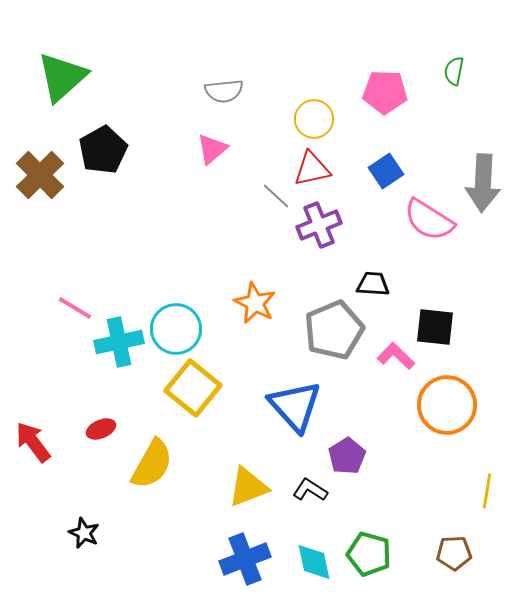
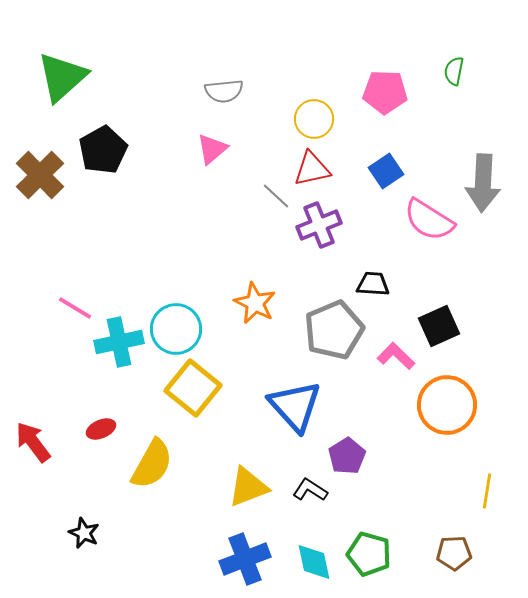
black square: moved 4 px right, 1 px up; rotated 30 degrees counterclockwise
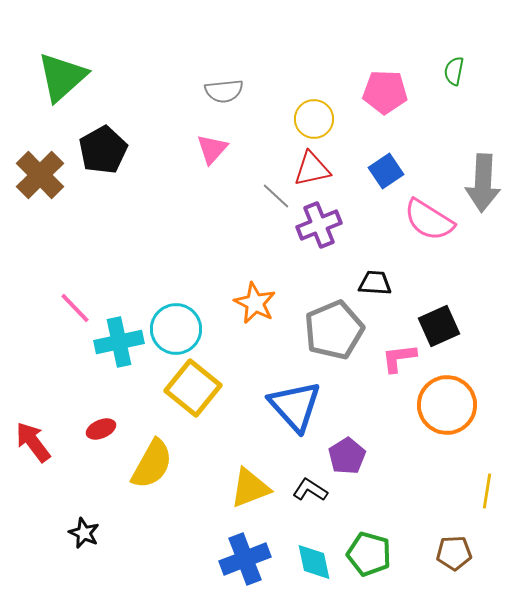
pink triangle: rotated 8 degrees counterclockwise
black trapezoid: moved 2 px right, 1 px up
pink line: rotated 15 degrees clockwise
pink L-shape: moved 3 px right, 2 px down; rotated 51 degrees counterclockwise
yellow triangle: moved 2 px right, 1 px down
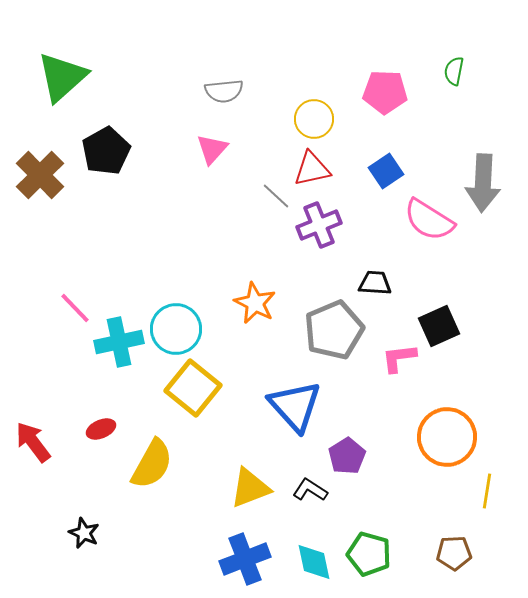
black pentagon: moved 3 px right, 1 px down
orange circle: moved 32 px down
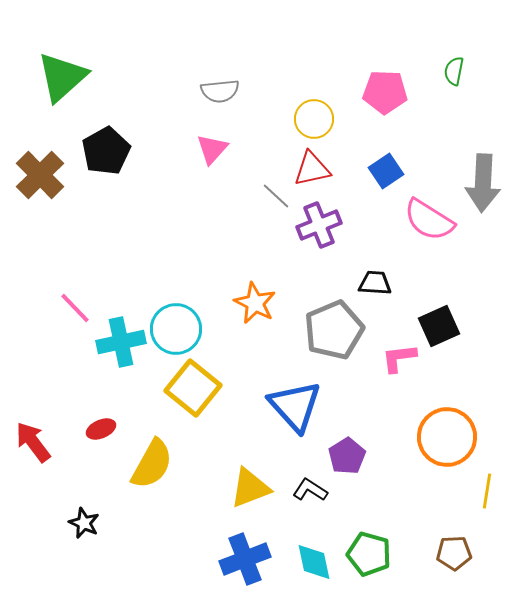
gray semicircle: moved 4 px left
cyan cross: moved 2 px right
black star: moved 10 px up
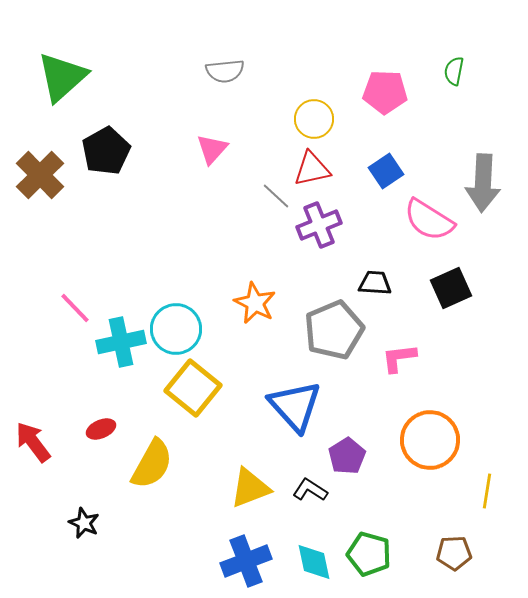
gray semicircle: moved 5 px right, 20 px up
black square: moved 12 px right, 38 px up
orange circle: moved 17 px left, 3 px down
blue cross: moved 1 px right, 2 px down
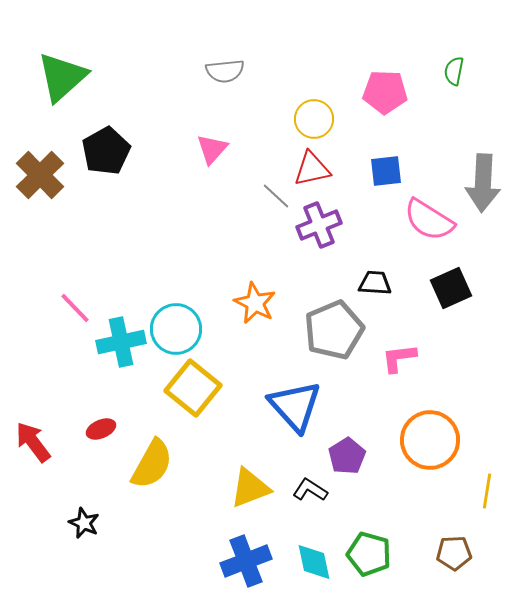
blue square: rotated 28 degrees clockwise
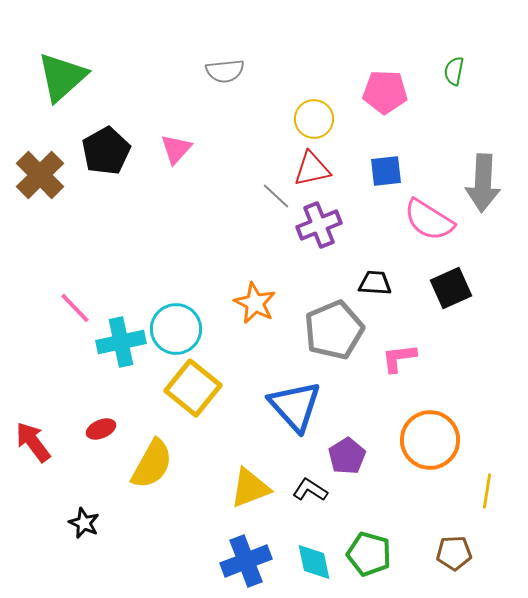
pink triangle: moved 36 px left
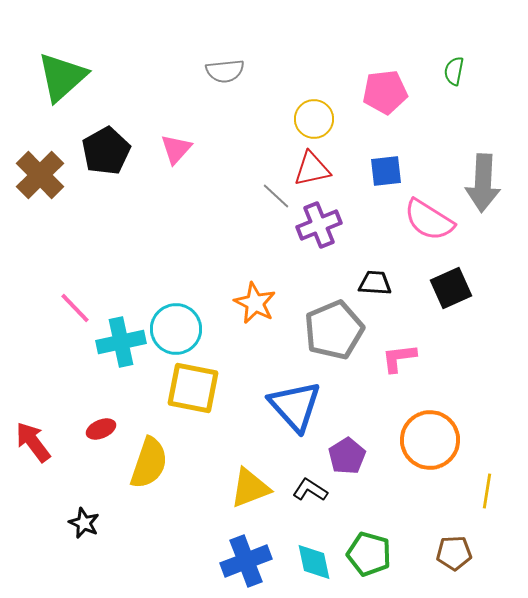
pink pentagon: rotated 9 degrees counterclockwise
yellow square: rotated 28 degrees counterclockwise
yellow semicircle: moved 3 px left, 1 px up; rotated 10 degrees counterclockwise
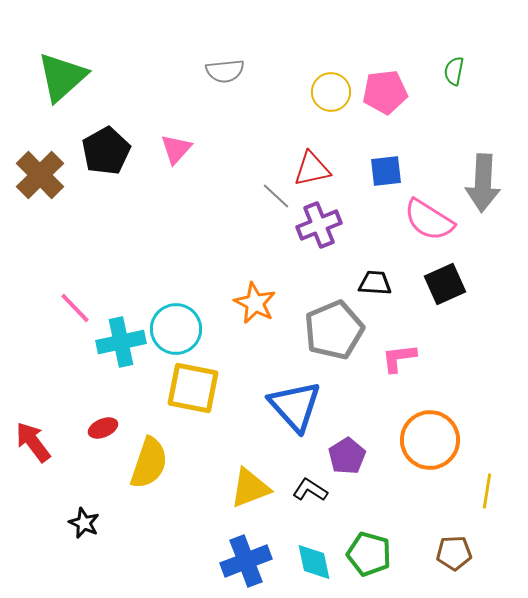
yellow circle: moved 17 px right, 27 px up
black square: moved 6 px left, 4 px up
red ellipse: moved 2 px right, 1 px up
